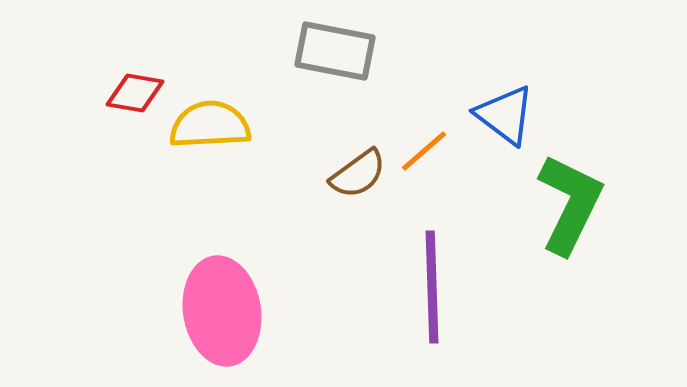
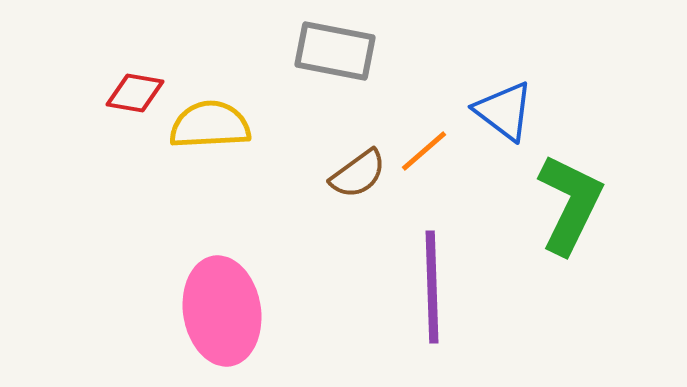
blue triangle: moved 1 px left, 4 px up
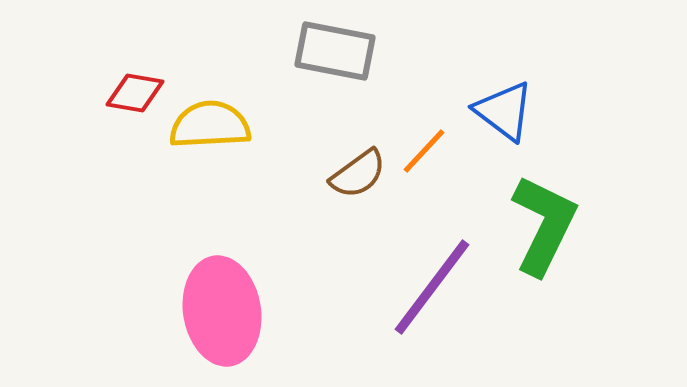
orange line: rotated 6 degrees counterclockwise
green L-shape: moved 26 px left, 21 px down
purple line: rotated 39 degrees clockwise
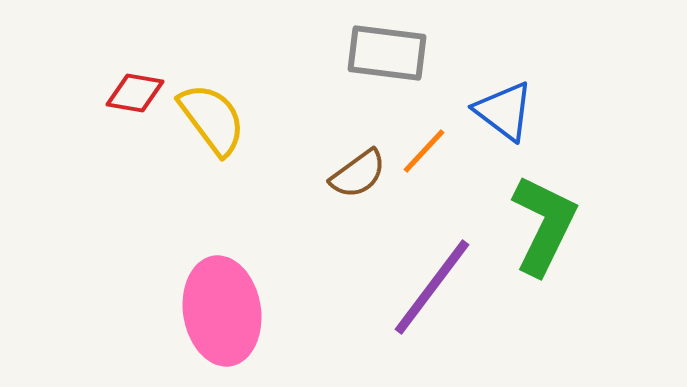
gray rectangle: moved 52 px right, 2 px down; rotated 4 degrees counterclockwise
yellow semicircle: moved 2 px right, 6 px up; rotated 56 degrees clockwise
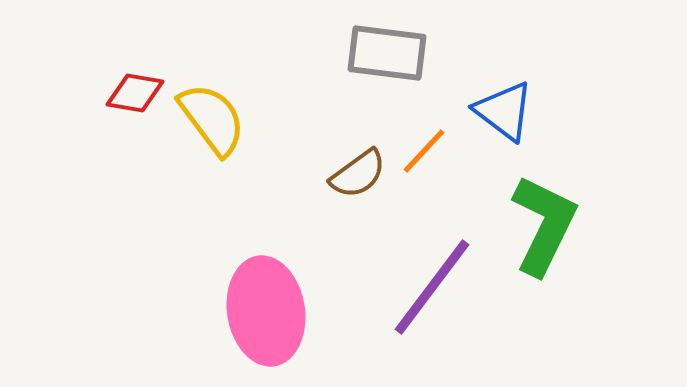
pink ellipse: moved 44 px right
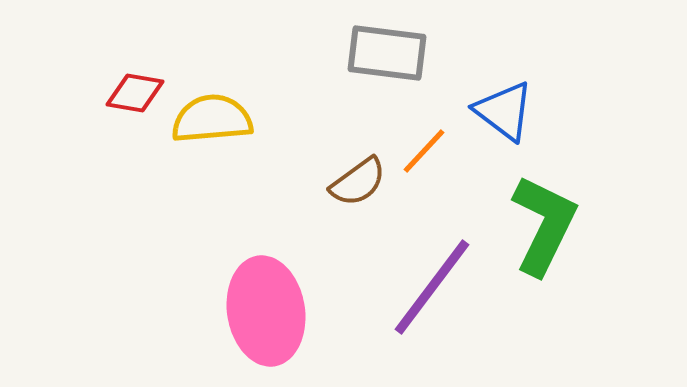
yellow semicircle: rotated 58 degrees counterclockwise
brown semicircle: moved 8 px down
